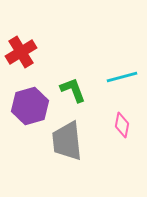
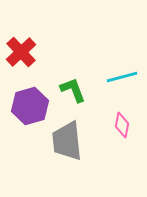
red cross: rotated 12 degrees counterclockwise
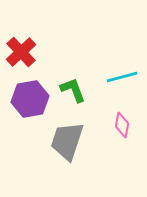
purple hexagon: moved 7 px up; rotated 6 degrees clockwise
gray trapezoid: rotated 24 degrees clockwise
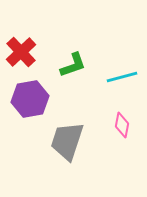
green L-shape: moved 25 px up; rotated 92 degrees clockwise
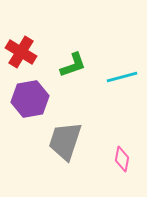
red cross: rotated 16 degrees counterclockwise
pink diamond: moved 34 px down
gray trapezoid: moved 2 px left
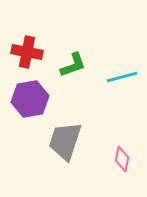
red cross: moved 6 px right; rotated 20 degrees counterclockwise
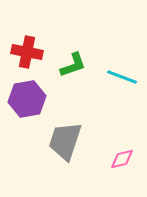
cyan line: rotated 36 degrees clockwise
purple hexagon: moved 3 px left
pink diamond: rotated 65 degrees clockwise
